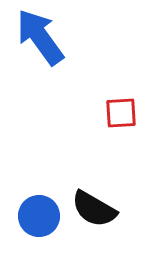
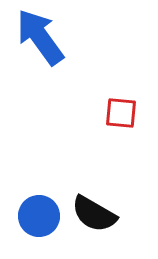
red square: rotated 8 degrees clockwise
black semicircle: moved 5 px down
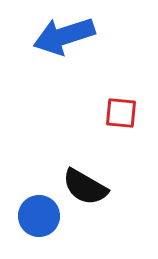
blue arrow: moved 24 px right, 1 px up; rotated 72 degrees counterclockwise
black semicircle: moved 9 px left, 27 px up
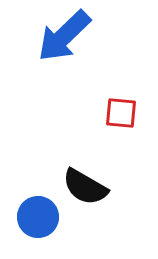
blue arrow: rotated 26 degrees counterclockwise
blue circle: moved 1 px left, 1 px down
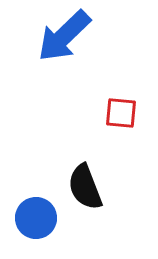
black semicircle: rotated 39 degrees clockwise
blue circle: moved 2 px left, 1 px down
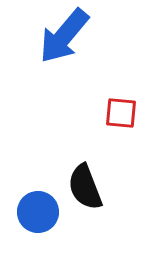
blue arrow: rotated 6 degrees counterclockwise
blue circle: moved 2 px right, 6 px up
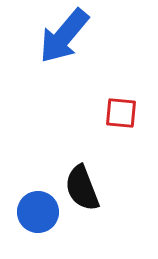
black semicircle: moved 3 px left, 1 px down
